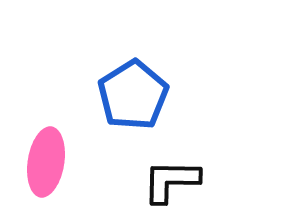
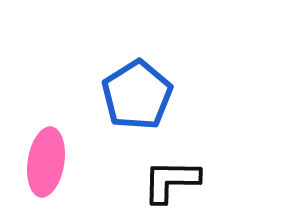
blue pentagon: moved 4 px right
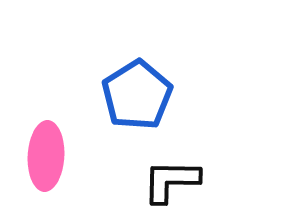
pink ellipse: moved 6 px up; rotated 6 degrees counterclockwise
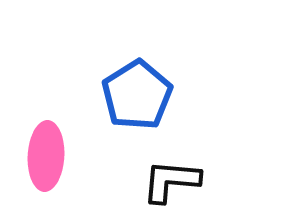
black L-shape: rotated 4 degrees clockwise
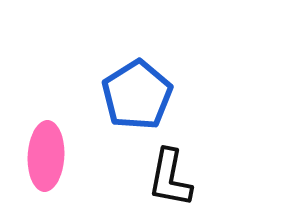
black L-shape: moved 1 px left, 3 px up; rotated 84 degrees counterclockwise
